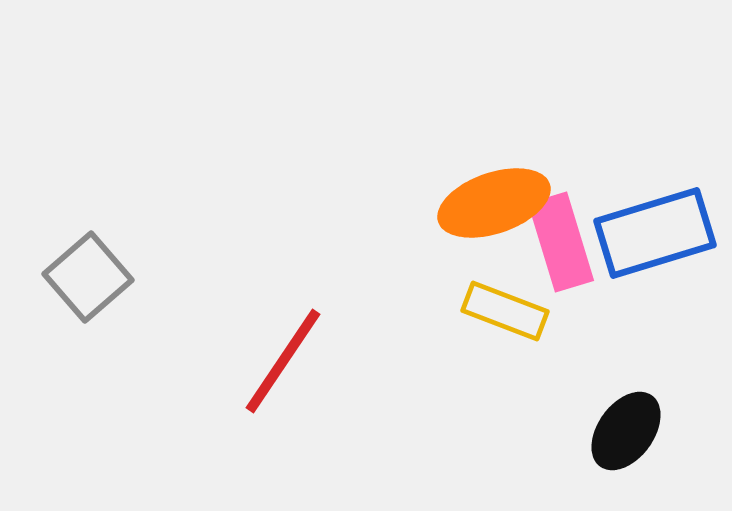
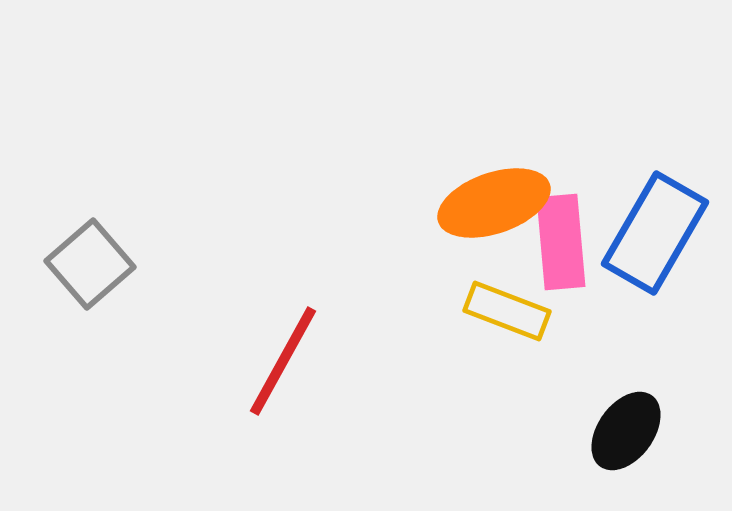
blue rectangle: rotated 43 degrees counterclockwise
pink rectangle: rotated 12 degrees clockwise
gray square: moved 2 px right, 13 px up
yellow rectangle: moved 2 px right
red line: rotated 5 degrees counterclockwise
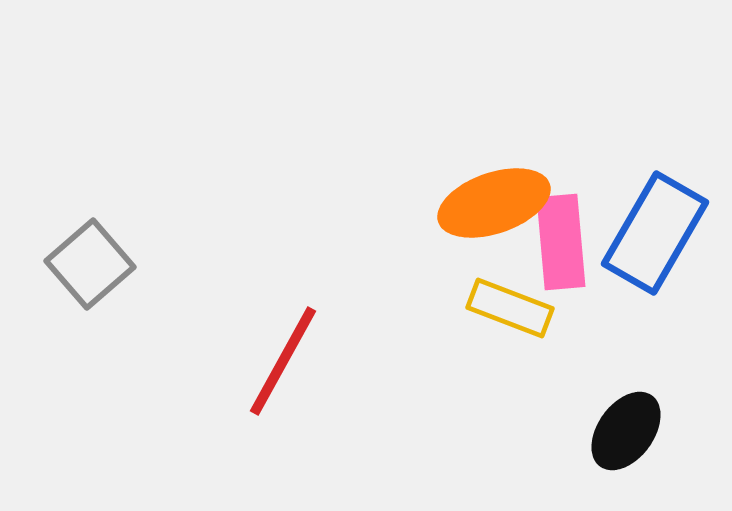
yellow rectangle: moved 3 px right, 3 px up
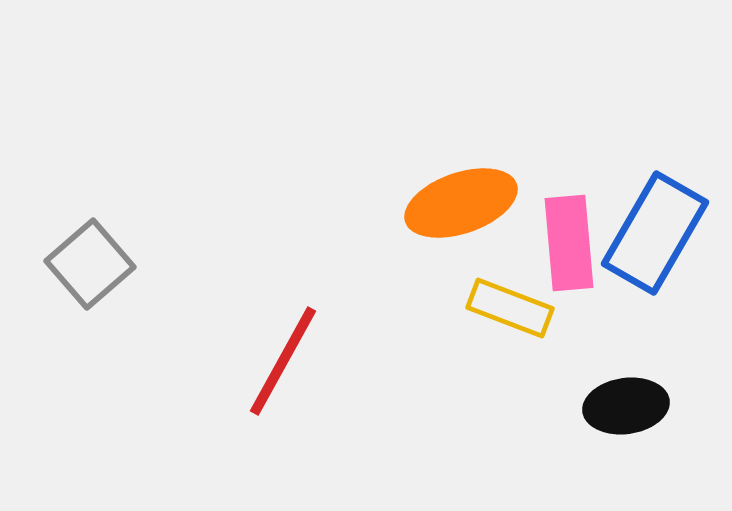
orange ellipse: moved 33 px left
pink rectangle: moved 8 px right, 1 px down
black ellipse: moved 25 px up; rotated 46 degrees clockwise
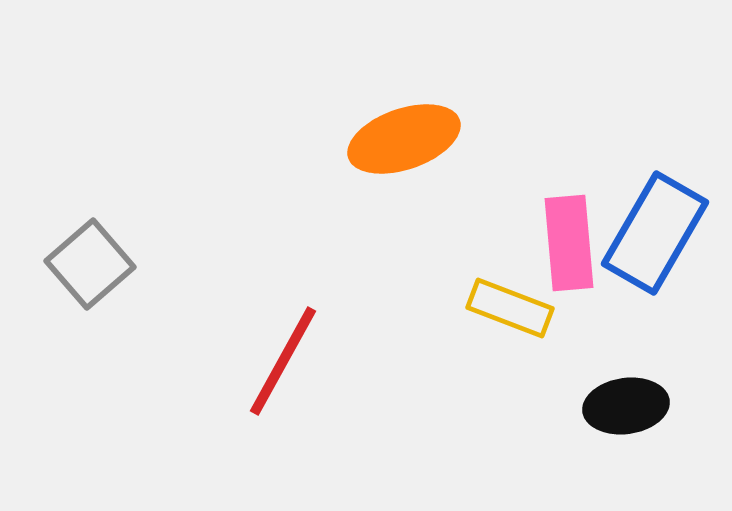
orange ellipse: moved 57 px left, 64 px up
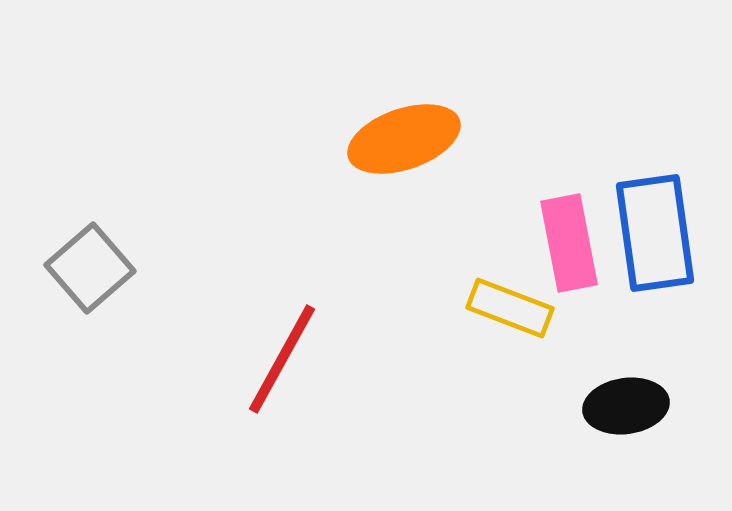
blue rectangle: rotated 38 degrees counterclockwise
pink rectangle: rotated 6 degrees counterclockwise
gray square: moved 4 px down
red line: moved 1 px left, 2 px up
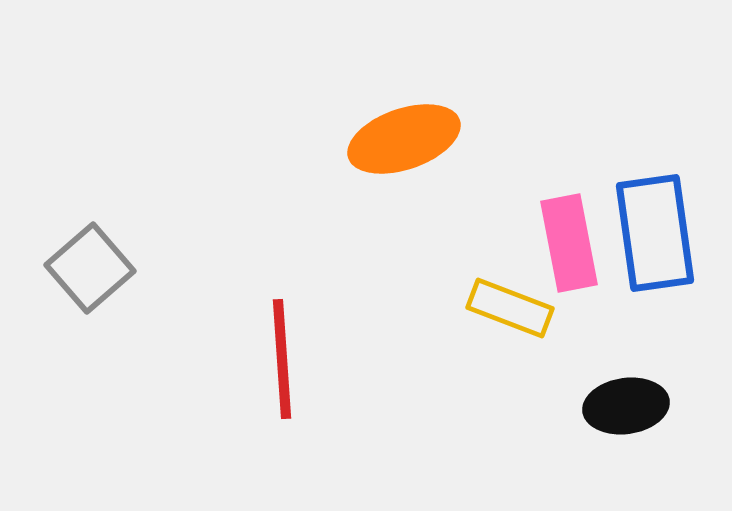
red line: rotated 33 degrees counterclockwise
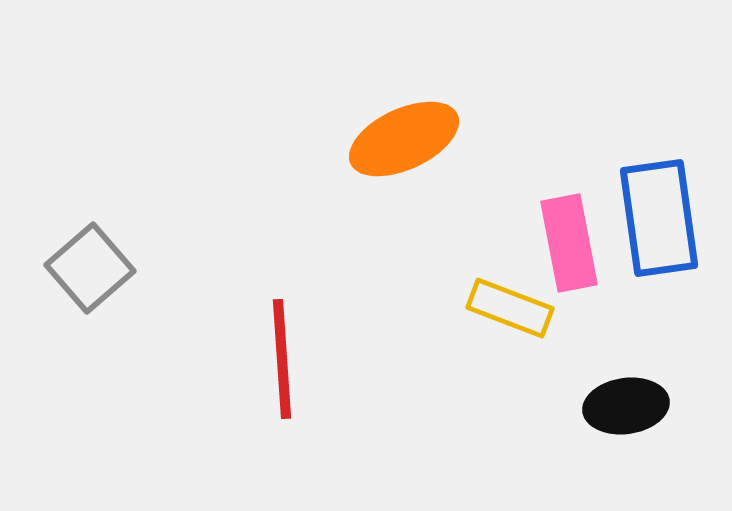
orange ellipse: rotated 6 degrees counterclockwise
blue rectangle: moved 4 px right, 15 px up
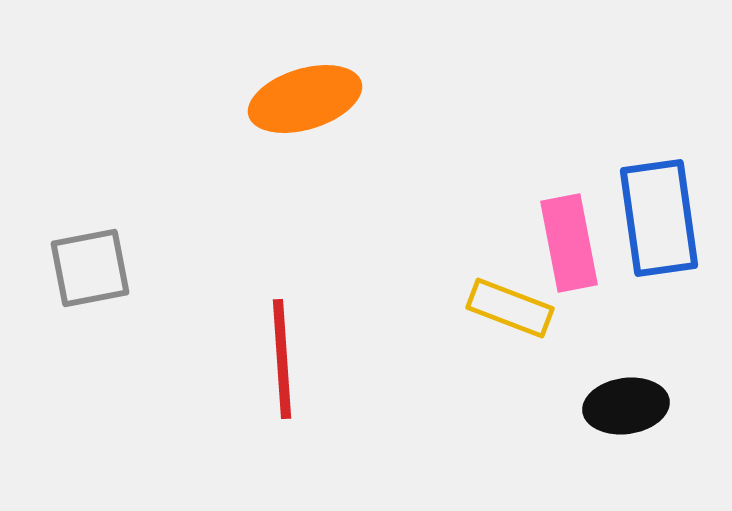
orange ellipse: moved 99 px left, 40 px up; rotated 8 degrees clockwise
gray square: rotated 30 degrees clockwise
